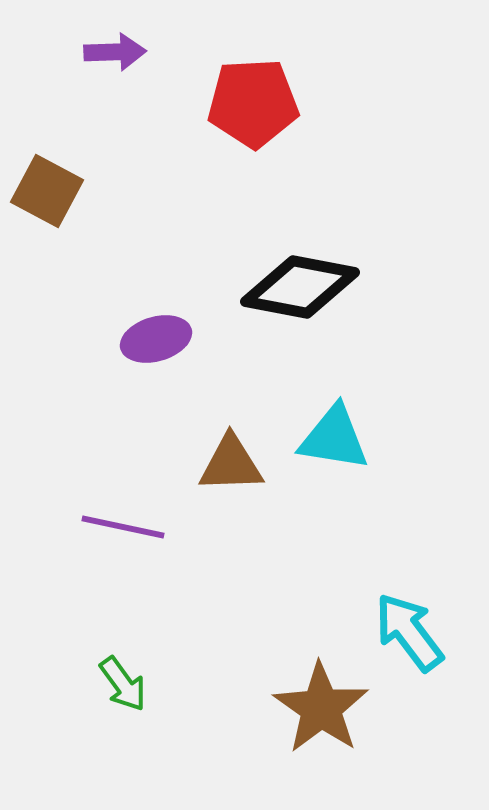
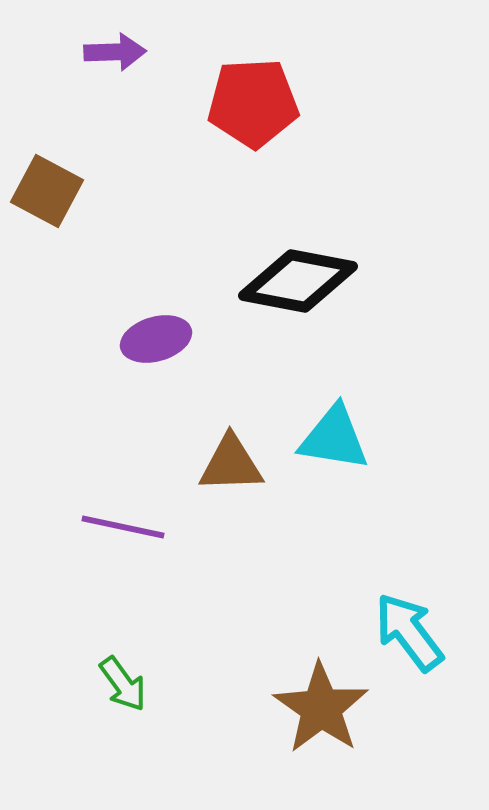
black diamond: moved 2 px left, 6 px up
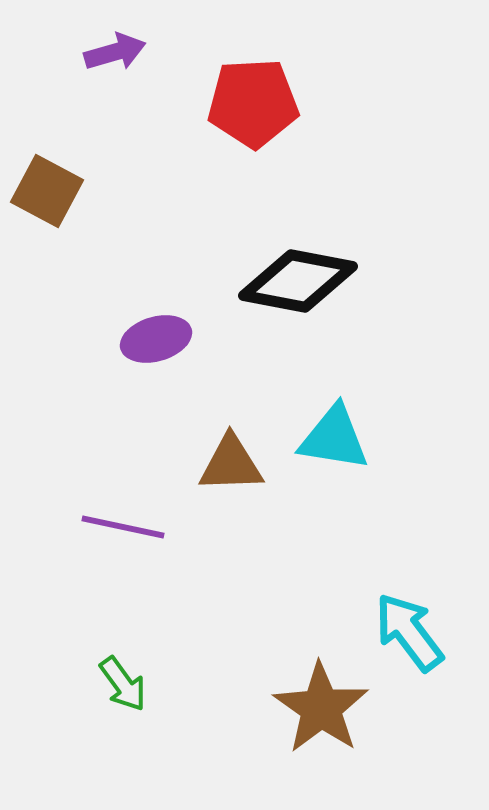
purple arrow: rotated 14 degrees counterclockwise
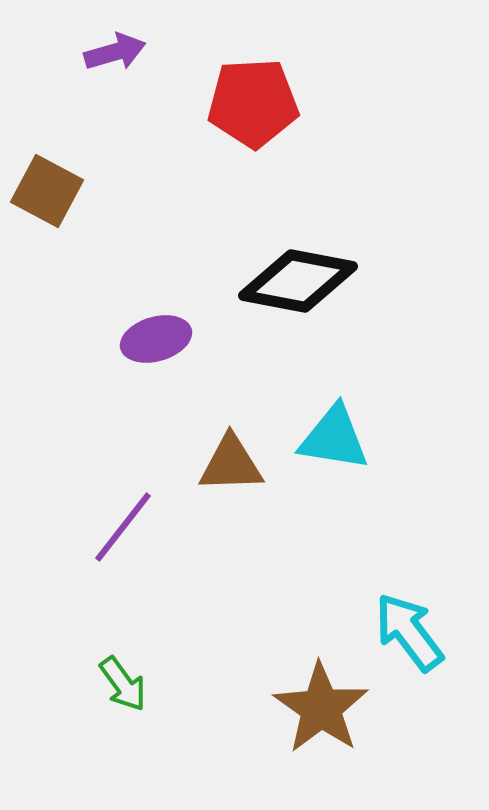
purple line: rotated 64 degrees counterclockwise
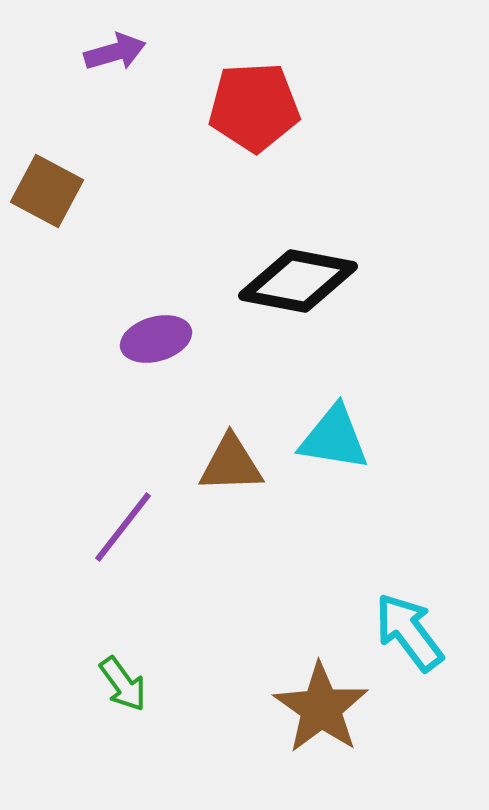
red pentagon: moved 1 px right, 4 px down
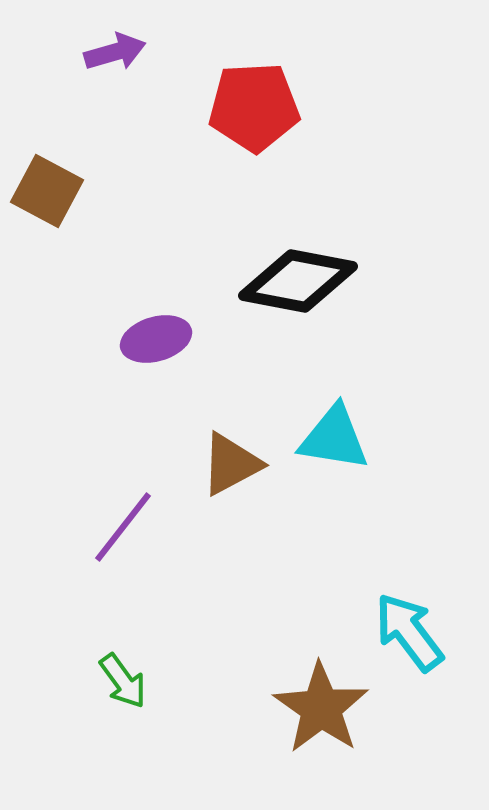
brown triangle: rotated 26 degrees counterclockwise
green arrow: moved 3 px up
